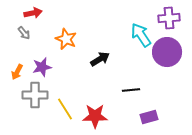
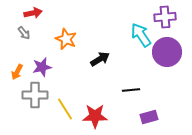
purple cross: moved 4 px left, 1 px up
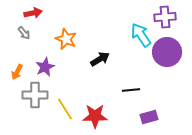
purple star: moved 3 px right; rotated 12 degrees counterclockwise
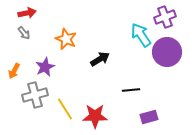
red arrow: moved 6 px left
purple cross: rotated 15 degrees counterclockwise
orange arrow: moved 3 px left, 1 px up
gray cross: rotated 15 degrees counterclockwise
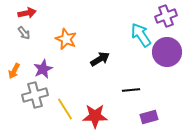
purple cross: moved 1 px right, 1 px up
purple star: moved 2 px left, 2 px down
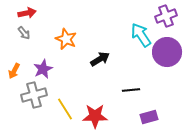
gray cross: moved 1 px left
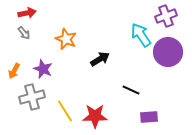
purple circle: moved 1 px right
purple star: rotated 24 degrees counterclockwise
black line: rotated 30 degrees clockwise
gray cross: moved 2 px left, 2 px down
yellow line: moved 2 px down
purple rectangle: rotated 12 degrees clockwise
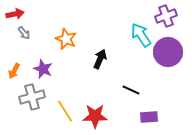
red arrow: moved 12 px left, 1 px down
black arrow: rotated 36 degrees counterclockwise
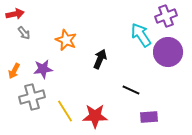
orange star: moved 1 px down
purple star: rotated 30 degrees counterclockwise
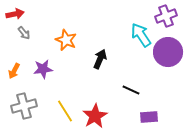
gray cross: moved 8 px left, 9 px down
red star: rotated 30 degrees counterclockwise
